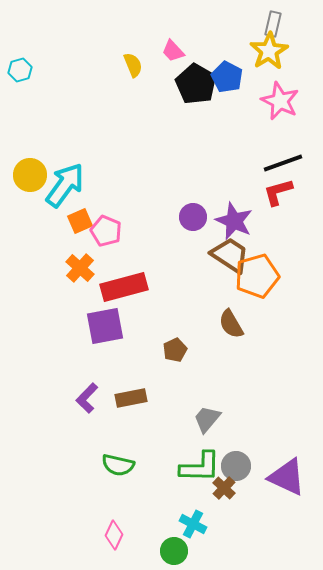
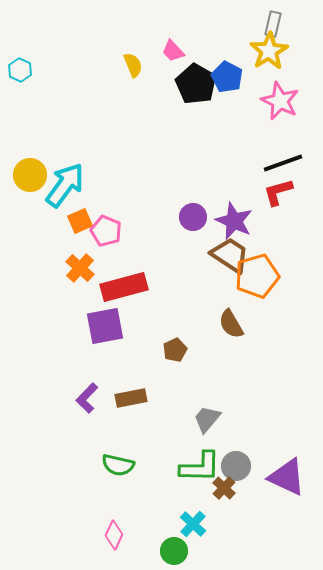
cyan hexagon: rotated 20 degrees counterclockwise
cyan cross: rotated 16 degrees clockwise
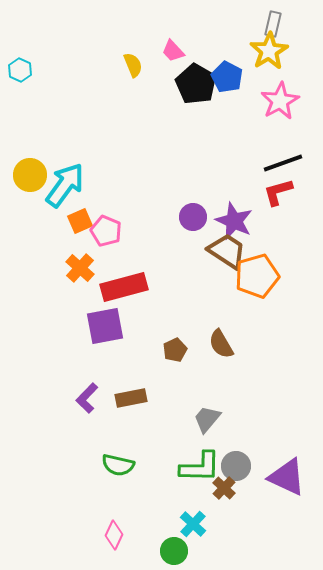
pink star: rotated 18 degrees clockwise
brown trapezoid: moved 3 px left, 4 px up
brown semicircle: moved 10 px left, 20 px down
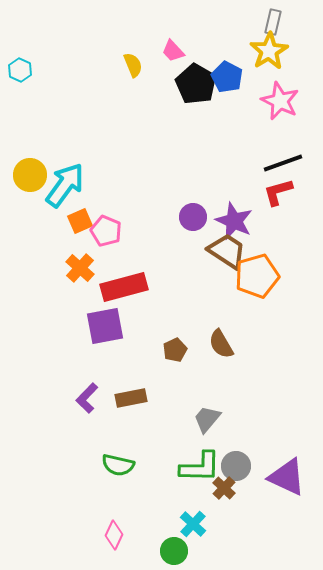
gray rectangle: moved 2 px up
pink star: rotated 18 degrees counterclockwise
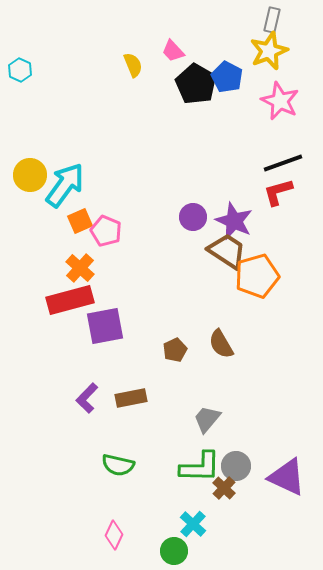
gray rectangle: moved 1 px left, 2 px up
yellow star: rotated 9 degrees clockwise
red rectangle: moved 54 px left, 13 px down
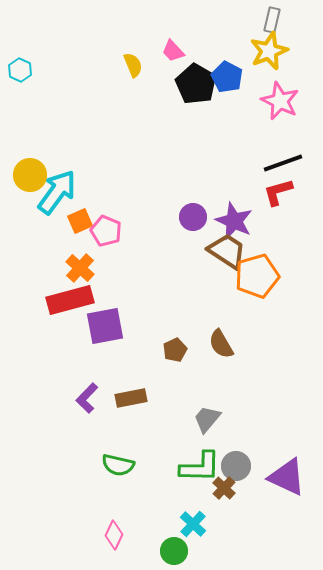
cyan arrow: moved 8 px left, 7 px down
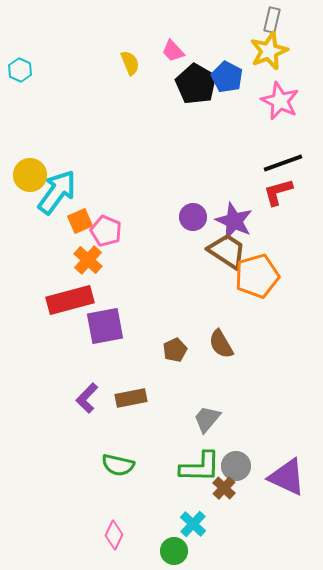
yellow semicircle: moved 3 px left, 2 px up
orange cross: moved 8 px right, 8 px up
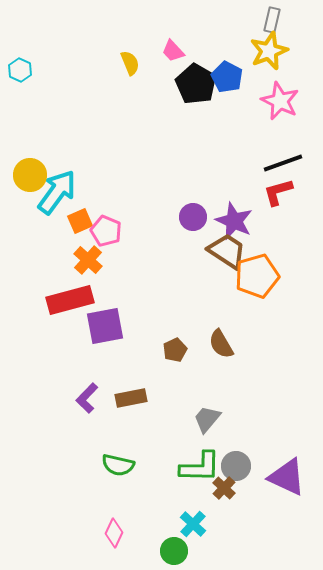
pink diamond: moved 2 px up
